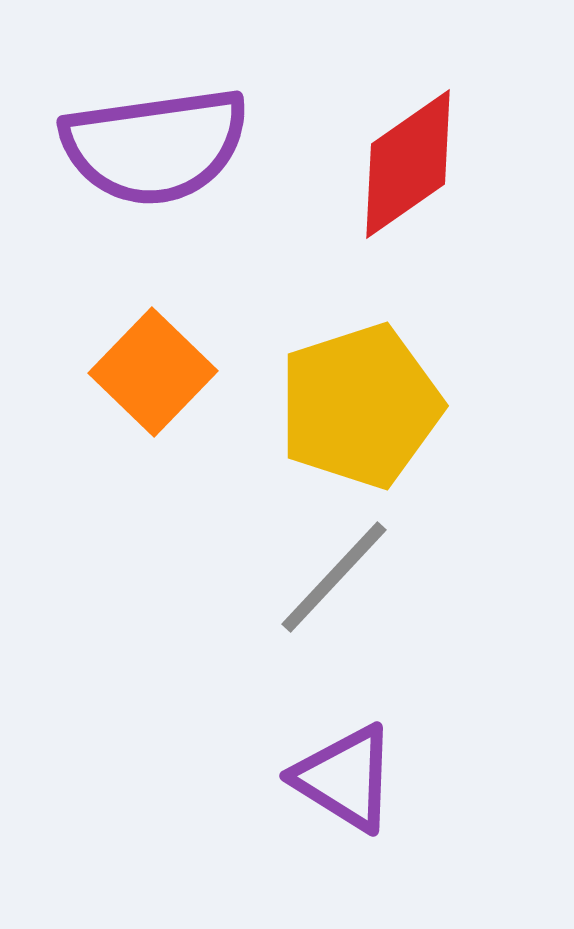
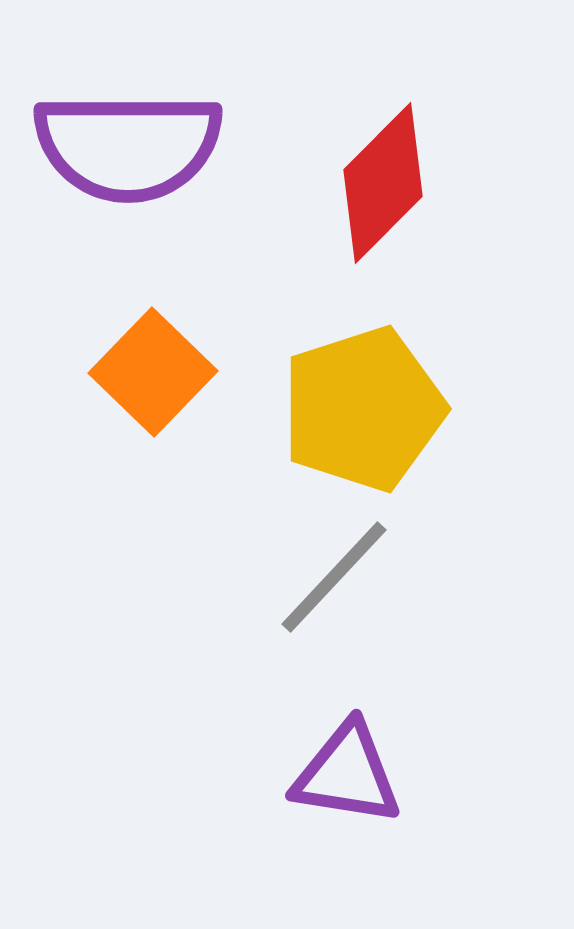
purple semicircle: moved 27 px left; rotated 8 degrees clockwise
red diamond: moved 25 px left, 19 px down; rotated 10 degrees counterclockwise
yellow pentagon: moved 3 px right, 3 px down
purple triangle: moved 2 px right, 4 px up; rotated 23 degrees counterclockwise
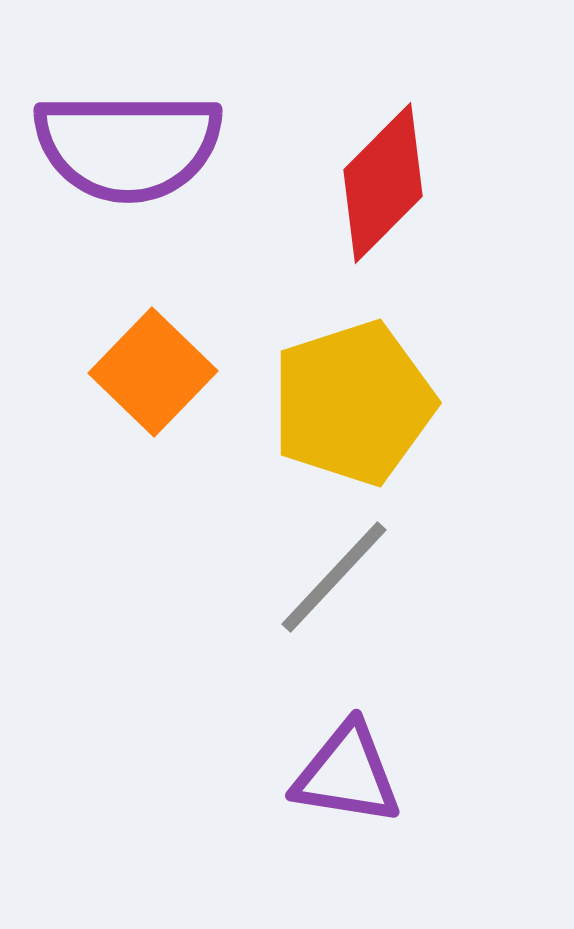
yellow pentagon: moved 10 px left, 6 px up
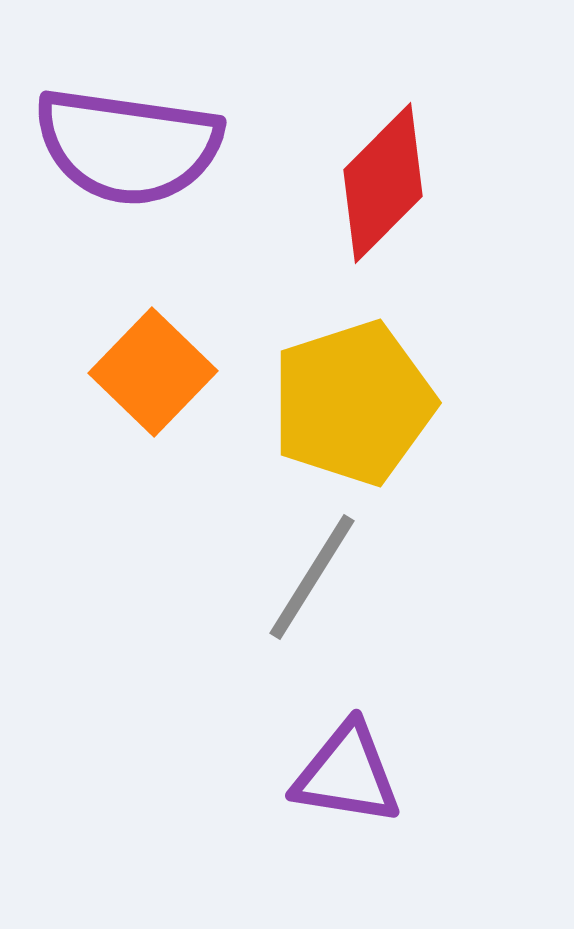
purple semicircle: rotated 8 degrees clockwise
gray line: moved 22 px left; rotated 11 degrees counterclockwise
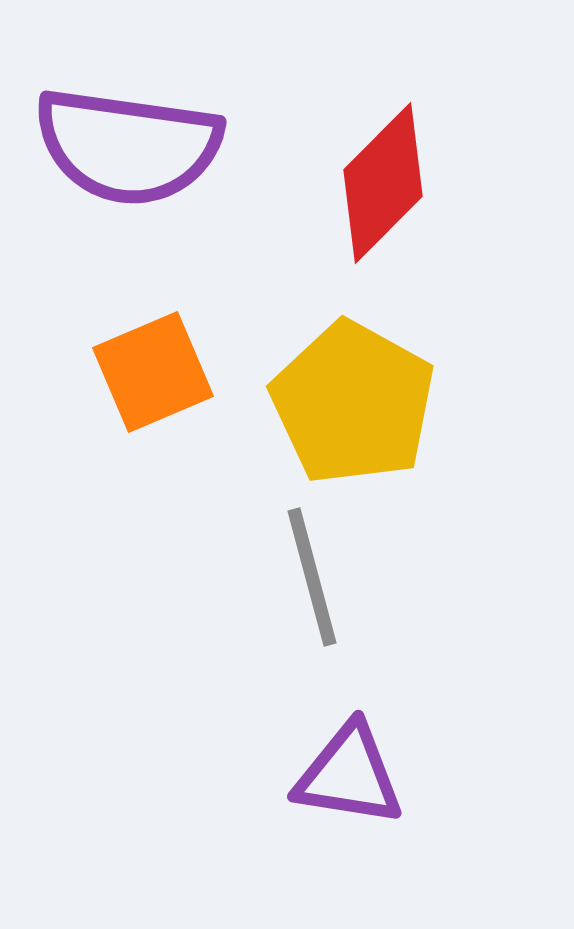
orange square: rotated 23 degrees clockwise
yellow pentagon: rotated 25 degrees counterclockwise
gray line: rotated 47 degrees counterclockwise
purple triangle: moved 2 px right, 1 px down
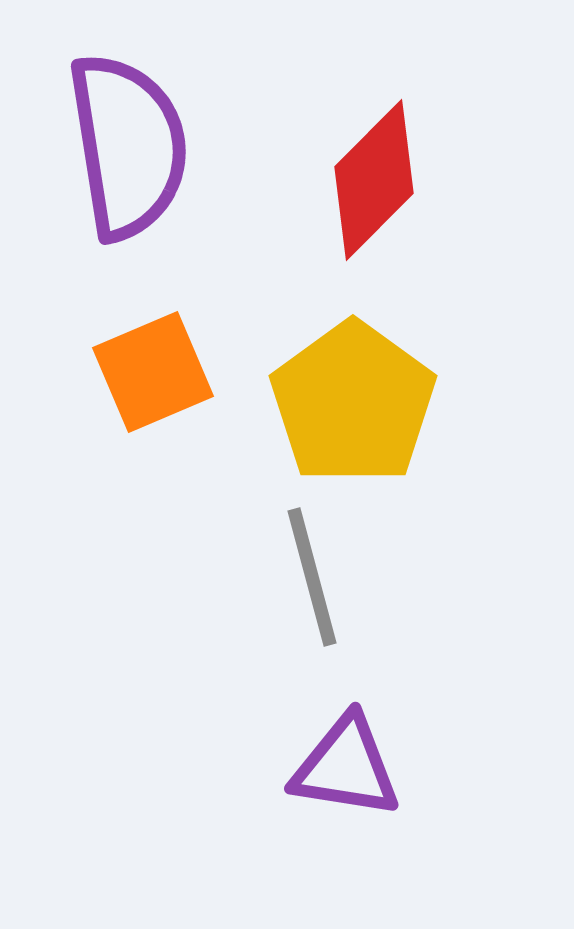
purple semicircle: rotated 107 degrees counterclockwise
red diamond: moved 9 px left, 3 px up
yellow pentagon: rotated 7 degrees clockwise
purple triangle: moved 3 px left, 8 px up
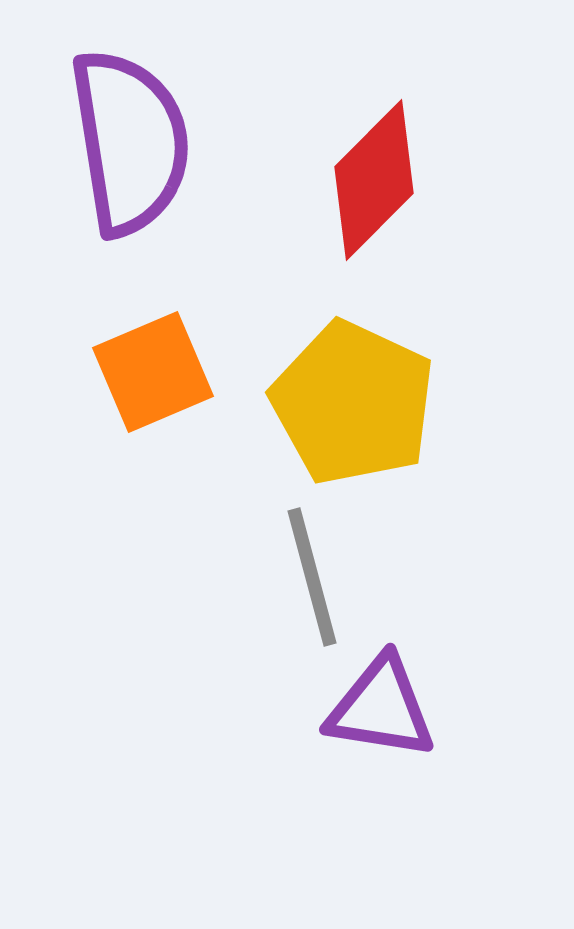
purple semicircle: moved 2 px right, 4 px up
yellow pentagon: rotated 11 degrees counterclockwise
purple triangle: moved 35 px right, 59 px up
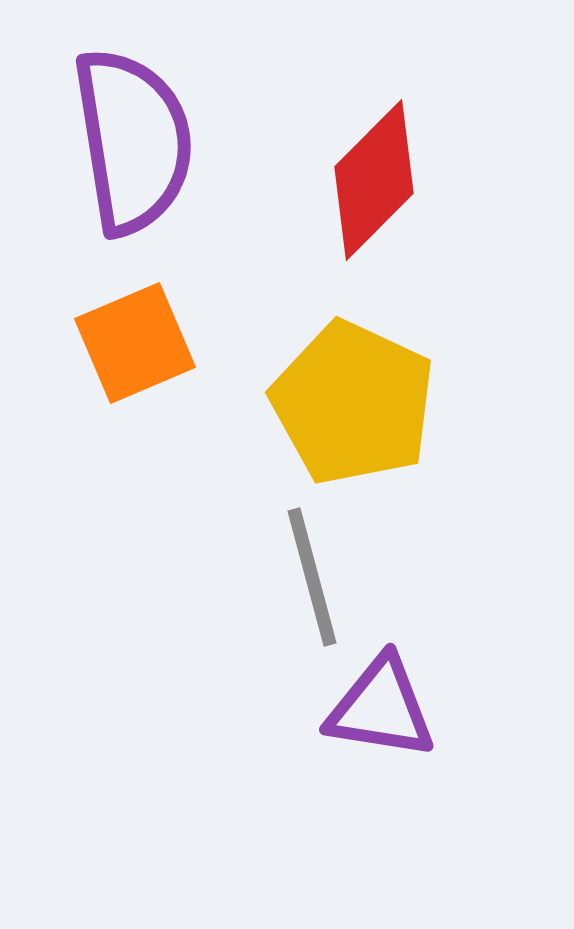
purple semicircle: moved 3 px right, 1 px up
orange square: moved 18 px left, 29 px up
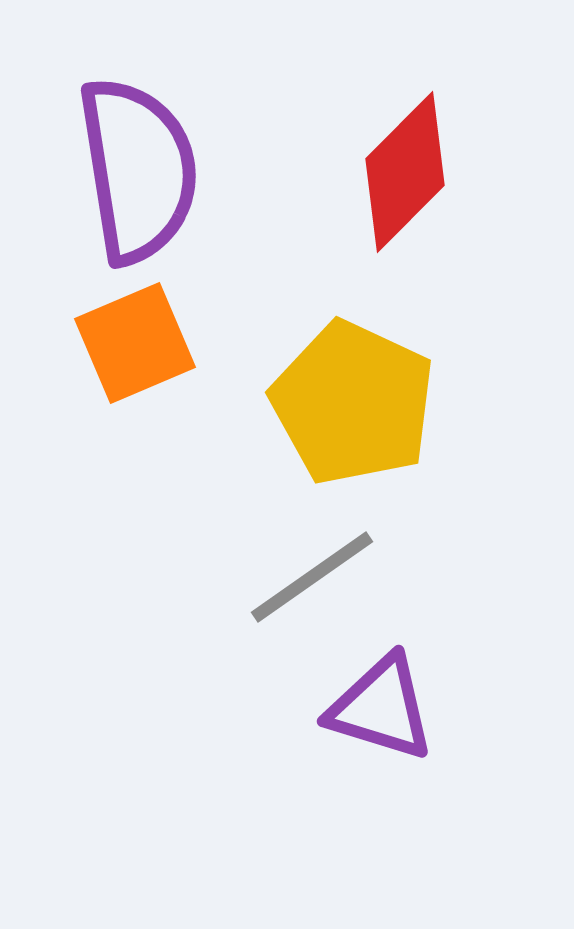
purple semicircle: moved 5 px right, 29 px down
red diamond: moved 31 px right, 8 px up
gray line: rotated 70 degrees clockwise
purple triangle: rotated 8 degrees clockwise
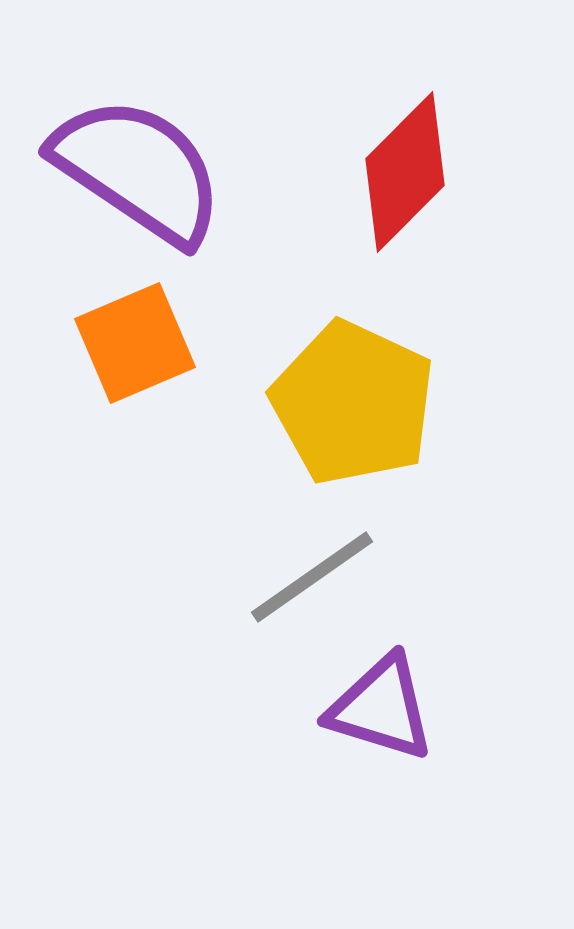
purple semicircle: rotated 47 degrees counterclockwise
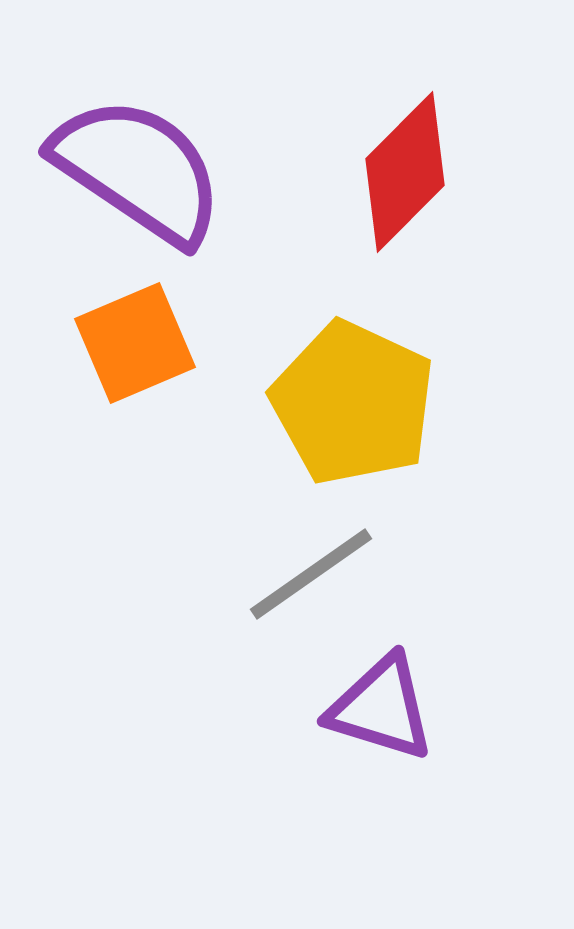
gray line: moved 1 px left, 3 px up
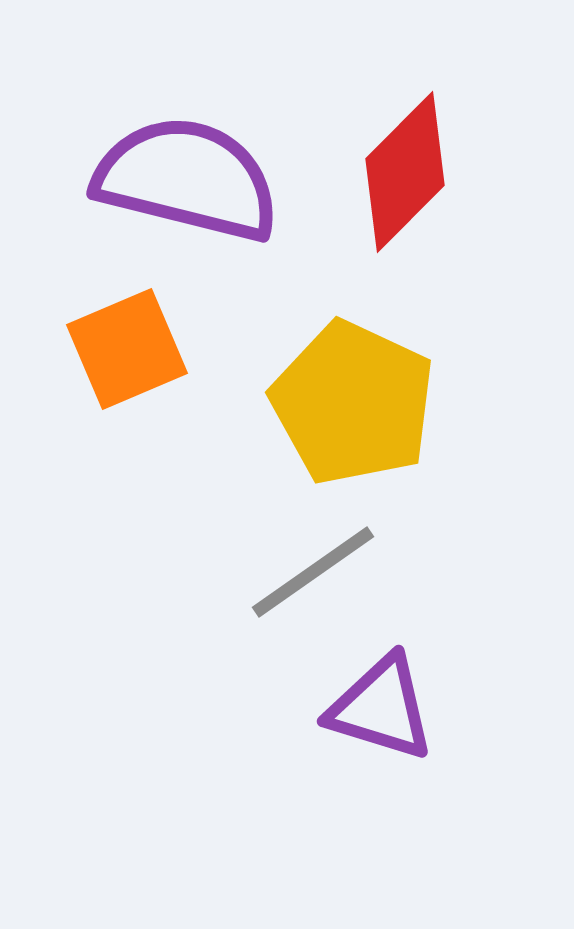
purple semicircle: moved 49 px right, 9 px down; rotated 20 degrees counterclockwise
orange square: moved 8 px left, 6 px down
gray line: moved 2 px right, 2 px up
